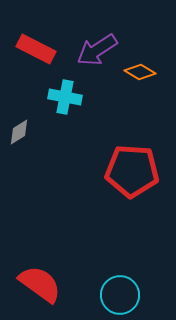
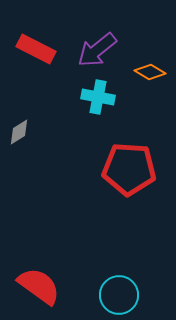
purple arrow: rotated 6 degrees counterclockwise
orange diamond: moved 10 px right
cyan cross: moved 33 px right
red pentagon: moved 3 px left, 2 px up
red semicircle: moved 1 px left, 2 px down
cyan circle: moved 1 px left
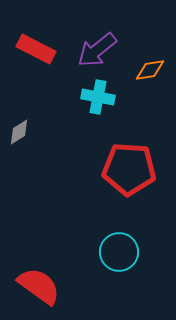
orange diamond: moved 2 px up; rotated 40 degrees counterclockwise
cyan circle: moved 43 px up
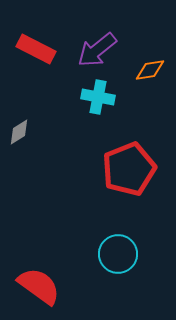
red pentagon: rotated 26 degrees counterclockwise
cyan circle: moved 1 px left, 2 px down
